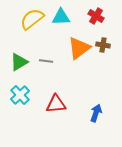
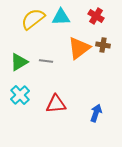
yellow semicircle: moved 1 px right
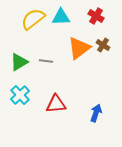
brown cross: rotated 24 degrees clockwise
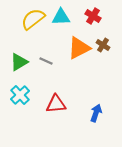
red cross: moved 3 px left
orange triangle: rotated 10 degrees clockwise
gray line: rotated 16 degrees clockwise
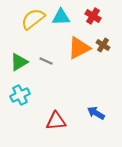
cyan cross: rotated 18 degrees clockwise
red triangle: moved 17 px down
blue arrow: rotated 78 degrees counterclockwise
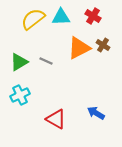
red triangle: moved 2 px up; rotated 35 degrees clockwise
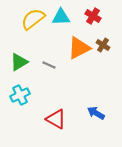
gray line: moved 3 px right, 4 px down
